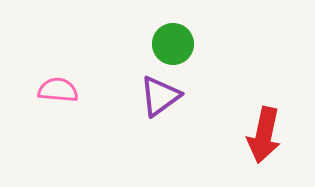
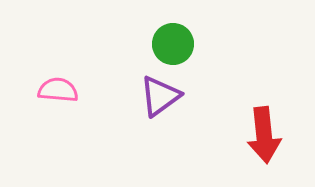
red arrow: rotated 18 degrees counterclockwise
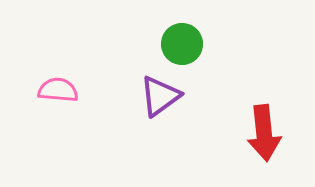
green circle: moved 9 px right
red arrow: moved 2 px up
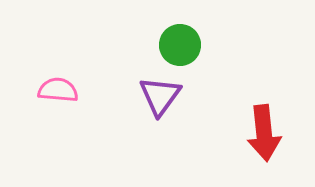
green circle: moved 2 px left, 1 px down
purple triangle: rotated 18 degrees counterclockwise
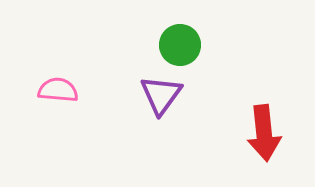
purple triangle: moved 1 px right, 1 px up
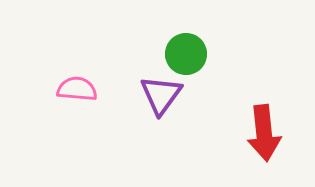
green circle: moved 6 px right, 9 px down
pink semicircle: moved 19 px right, 1 px up
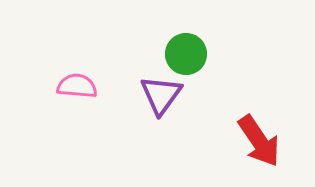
pink semicircle: moved 3 px up
red arrow: moved 5 px left, 8 px down; rotated 28 degrees counterclockwise
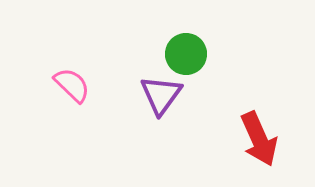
pink semicircle: moved 5 px left, 1 px up; rotated 39 degrees clockwise
red arrow: moved 2 px up; rotated 10 degrees clockwise
